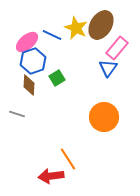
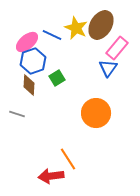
orange circle: moved 8 px left, 4 px up
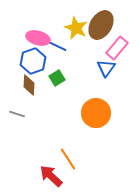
blue line: moved 5 px right, 11 px down
pink ellipse: moved 11 px right, 4 px up; rotated 55 degrees clockwise
blue triangle: moved 2 px left
red arrow: rotated 50 degrees clockwise
